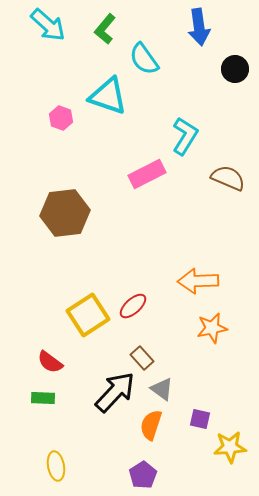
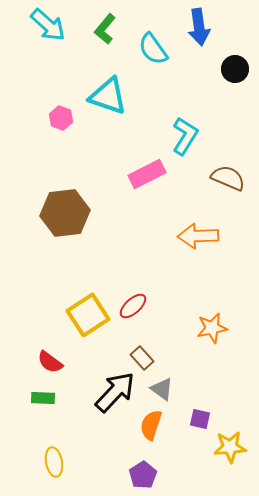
cyan semicircle: moved 9 px right, 10 px up
orange arrow: moved 45 px up
yellow ellipse: moved 2 px left, 4 px up
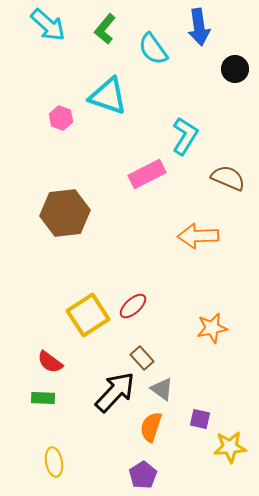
orange semicircle: moved 2 px down
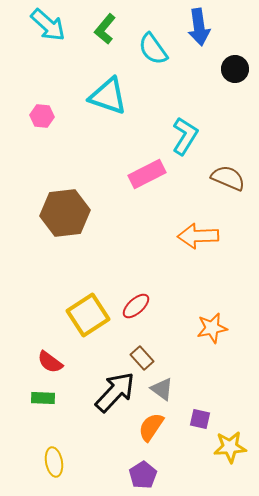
pink hexagon: moved 19 px left, 2 px up; rotated 15 degrees counterclockwise
red ellipse: moved 3 px right
orange semicircle: rotated 16 degrees clockwise
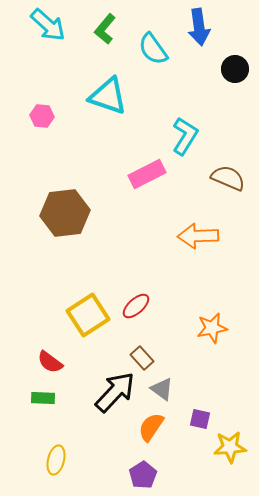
yellow ellipse: moved 2 px right, 2 px up; rotated 24 degrees clockwise
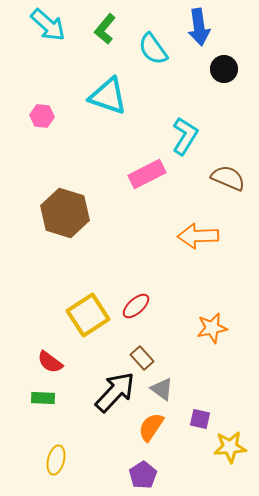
black circle: moved 11 px left
brown hexagon: rotated 24 degrees clockwise
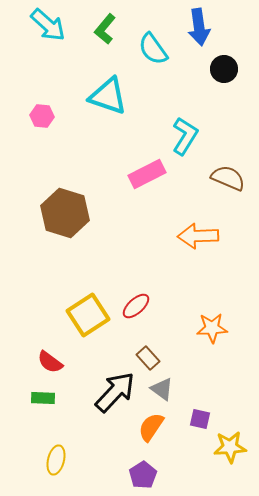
orange star: rotated 8 degrees clockwise
brown rectangle: moved 6 px right
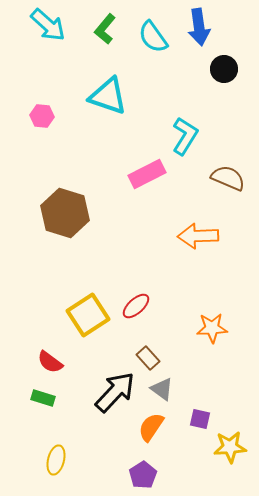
cyan semicircle: moved 12 px up
green rectangle: rotated 15 degrees clockwise
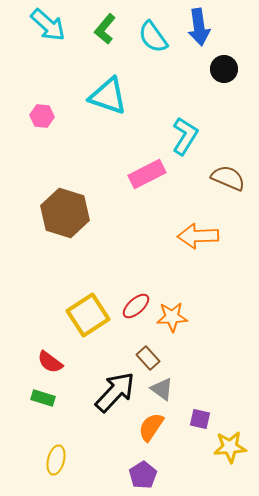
orange star: moved 40 px left, 11 px up
